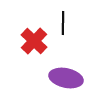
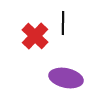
red cross: moved 1 px right, 5 px up
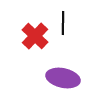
purple ellipse: moved 3 px left
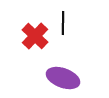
purple ellipse: rotated 8 degrees clockwise
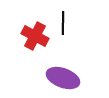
red cross: rotated 16 degrees counterclockwise
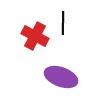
purple ellipse: moved 2 px left, 1 px up
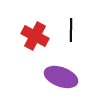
black line: moved 8 px right, 7 px down
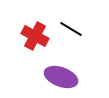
black line: moved 1 px up; rotated 60 degrees counterclockwise
